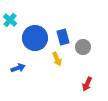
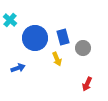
gray circle: moved 1 px down
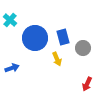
blue arrow: moved 6 px left
